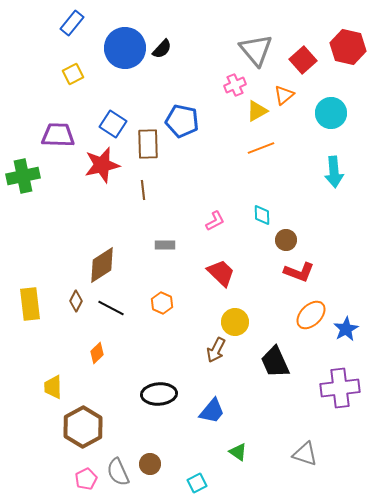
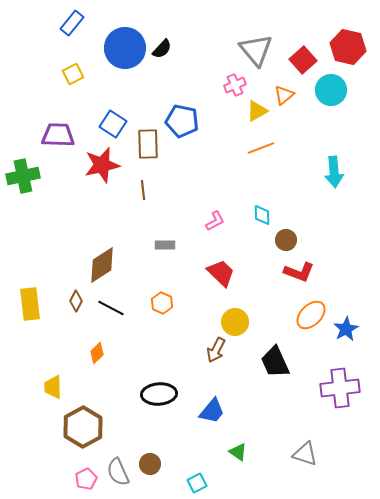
cyan circle at (331, 113): moved 23 px up
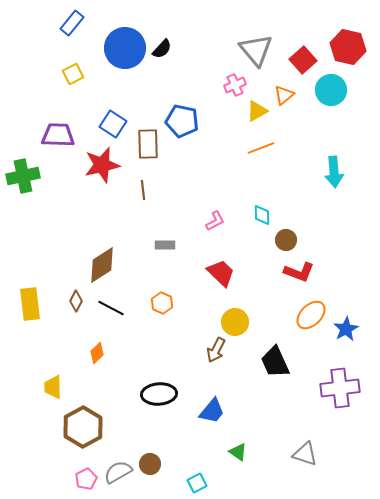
gray semicircle at (118, 472): rotated 84 degrees clockwise
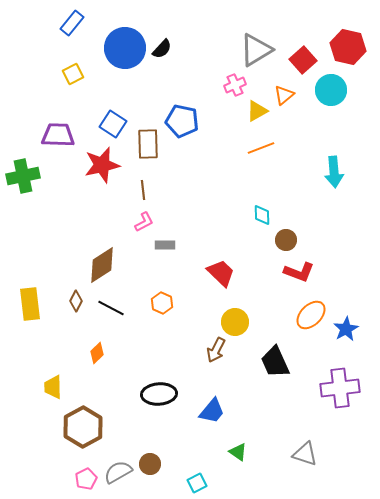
gray triangle at (256, 50): rotated 39 degrees clockwise
pink L-shape at (215, 221): moved 71 px left, 1 px down
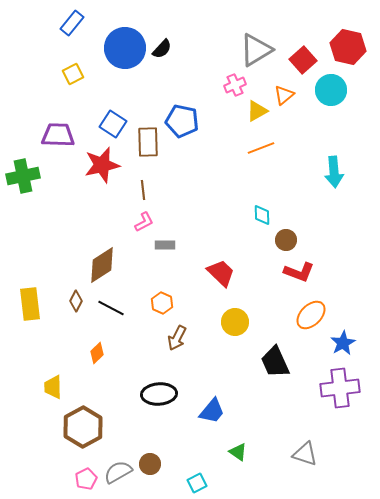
brown rectangle at (148, 144): moved 2 px up
blue star at (346, 329): moved 3 px left, 14 px down
brown arrow at (216, 350): moved 39 px left, 12 px up
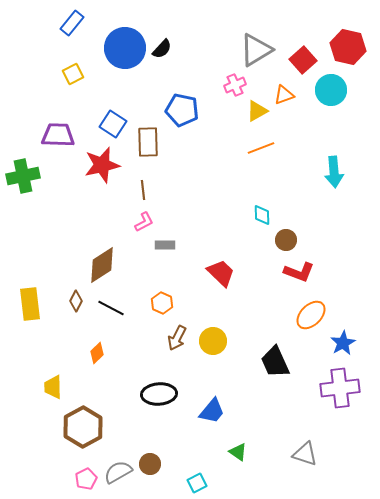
orange triangle at (284, 95): rotated 20 degrees clockwise
blue pentagon at (182, 121): moved 11 px up
yellow circle at (235, 322): moved 22 px left, 19 px down
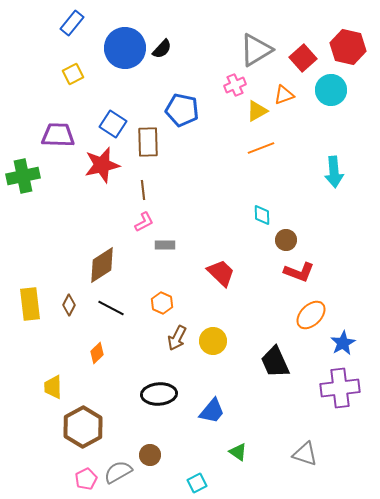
red square at (303, 60): moved 2 px up
brown diamond at (76, 301): moved 7 px left, 4 px down
brown circle at (150, 464): moved 9 px up
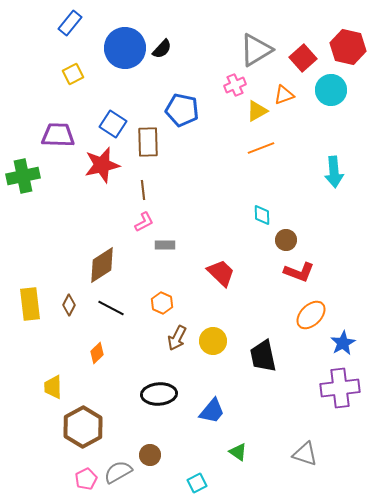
blue rectangle at (72, 23): moved 2 px left
black trapezoid at (275, 362): moved 12 px left, 6 px up; rotated 12 degrees clockwise
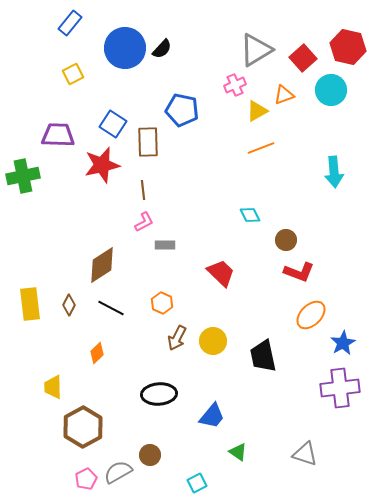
cyan diamond at (262, 215): moved 12 px left; rotated 25 degrees counterclockwise
blue trapezoid at (212, 411): moved 5 px down
